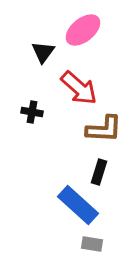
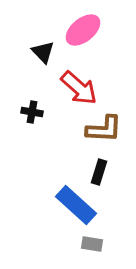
black triangle: rotated 20 degrees counterclockwise
blue rectangle: moved 2 px left
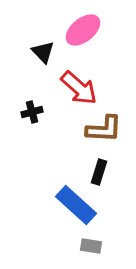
black cross: rotated 25 degrees counterclockwise
gray rectangle: moved 1 px left, 2 px down
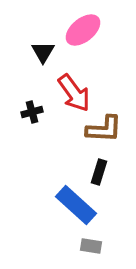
black triangle: rotated 15 degrees clockwise
red arrow: moved 5 px left, 5 px down; rotated 12 degrees clockwise
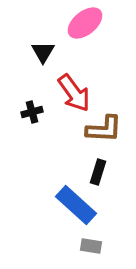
pink ellipse: moved 2 px right, 7 px up
black rectangle: moved 1 px left
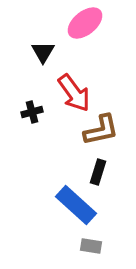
brown L-shape: moved 3 px left, 1 px down; rotated 15 degrees counterclockwise
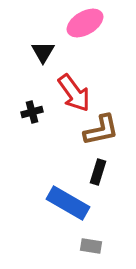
pink ellipse: rotated 9 degrees clockwise
blue rectangle: moved 8 px left, 2 px up; rotated 12 degrees counterclockwise
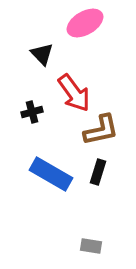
black triangle: moved 1 px left, 2 px down; rotated 15 degrees counterclockwise
blue rectangle: moved 17 px left, 29 px up
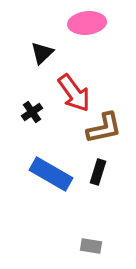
pink ellipse: moved 2 px right; rotated 24 degrees clockwise
black triangle: moved 1 px up; rotated 30 degrees clockwise
black cross: rotated 20 degrees counterclockwise
brown L-shape: moved 3 px right, 2 px up
